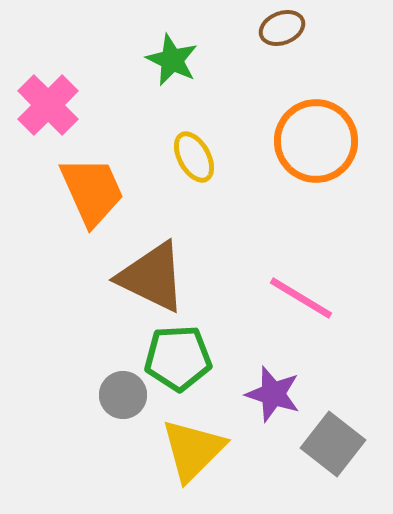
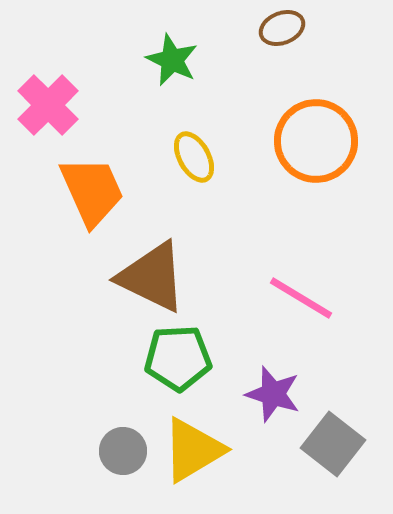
gray circle: moved 56 px down
yellow triangle: rotated 14 degrees clockwise
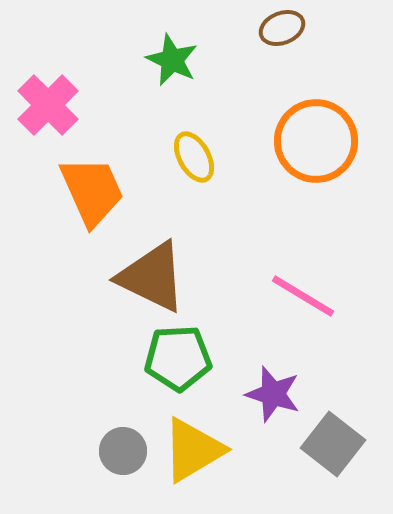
pink line: moved 2 px right, 2 px up
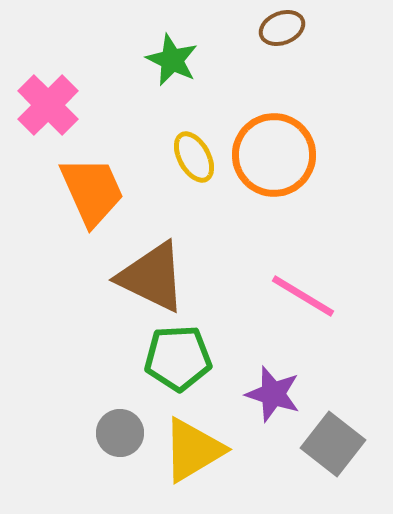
orange circle: moved 42 px left, 14 px down
gray circle: moved 3 px left, 18 px up
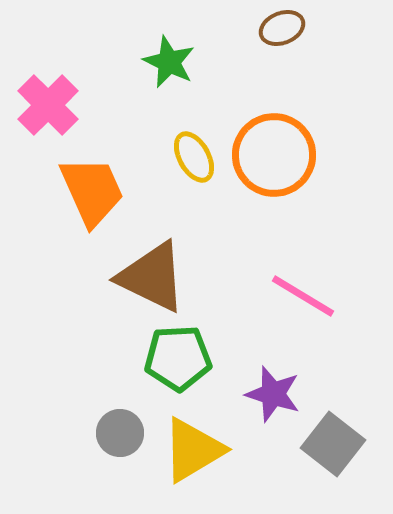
green star: moved 3 px left, 2 px down
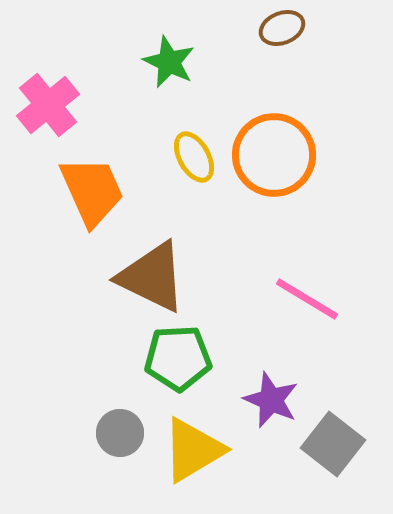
pink cross: rotated 6 degrees clockwise
pink line: moved 4 px right, 3 px down
purple star: moved 2 px left, 6 px down; rotated 6 degrees clockwise
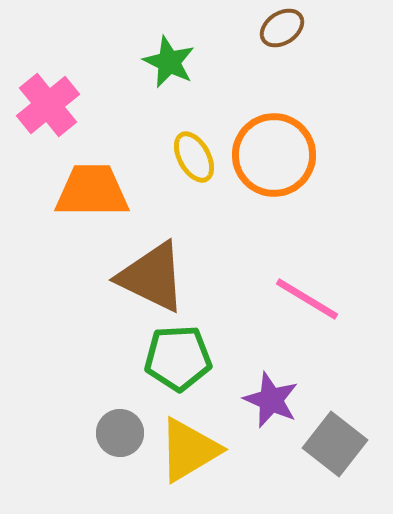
brown ellipse: rotated 12 degrees counterclockwise
orange trapezoid: rotated 66 degrees counterclockwise
gray square: moved 2 px right
yellow triangle: moved 4 px left
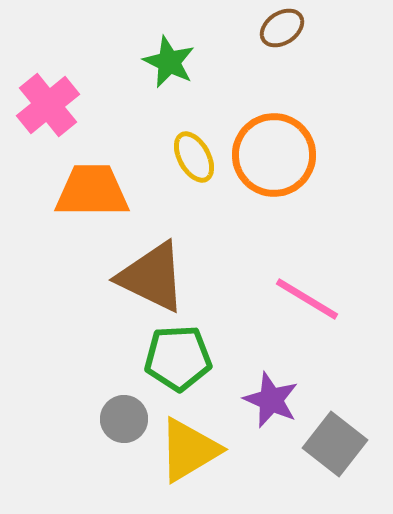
gray circle: moved 4 px right, 14 px up
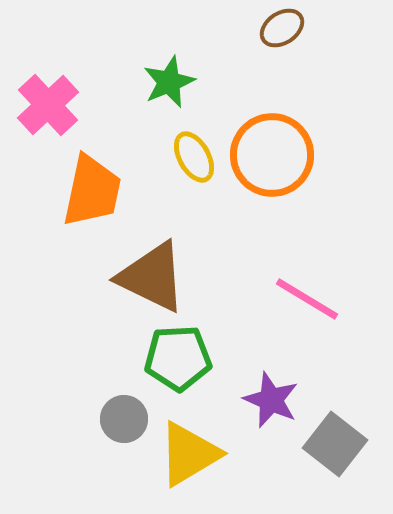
green star: moved 20 px down; rotated 24 degrees clockwise
pink cross: rotated 4 degrees counterclockwise
orange circle: moved 2 px left
orange trapezoid: rotated 102 degrees clockwise
yellow triangle: moved 4 px down
